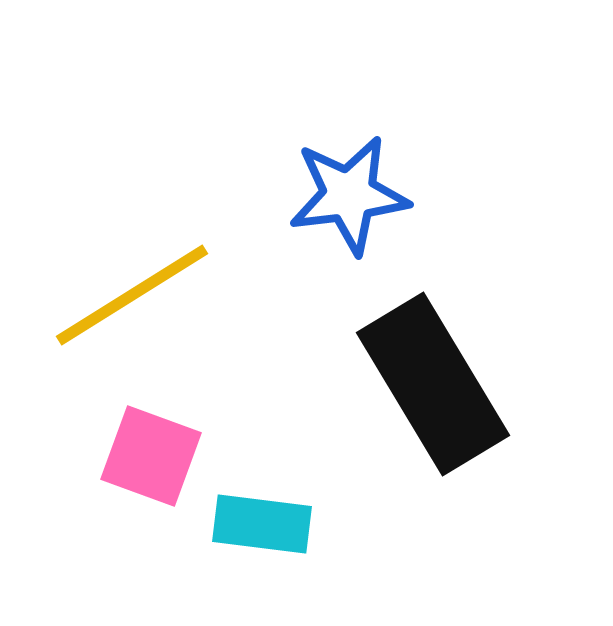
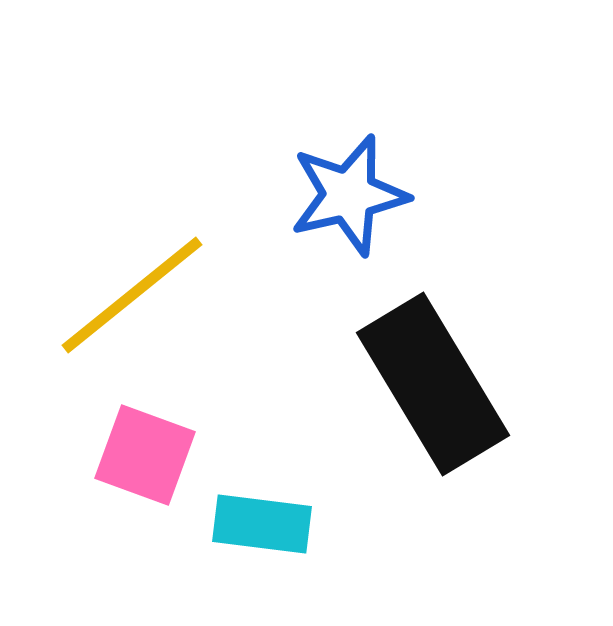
blue star: rotated 6 degrees counterclockwise
yellow line: rotated 7 degrees counterclockwise
pink square: moved 6 px left, 1 px up
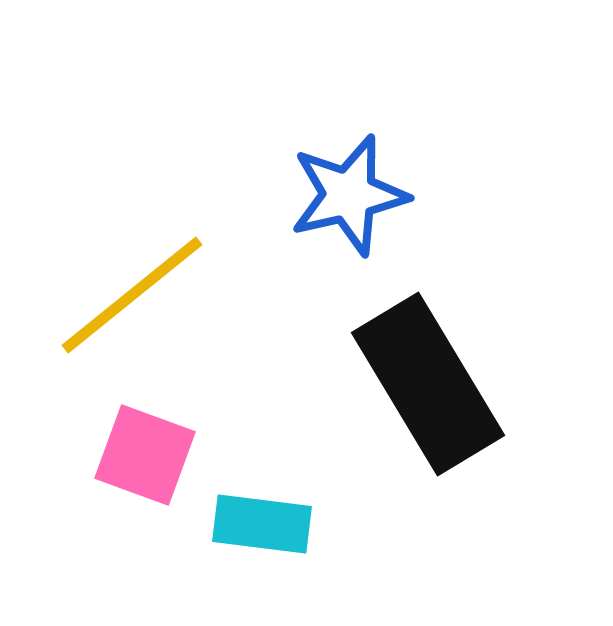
black rectangle: moved 5 px left
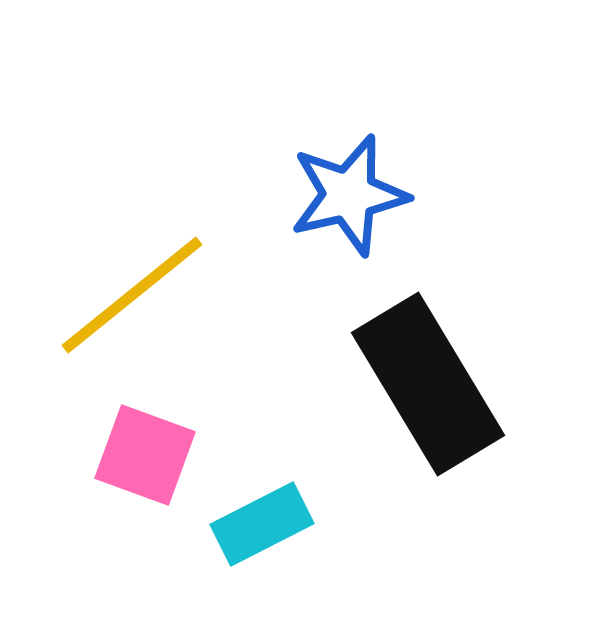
cyan rectangle: rotated 34 degrees counterclockwise
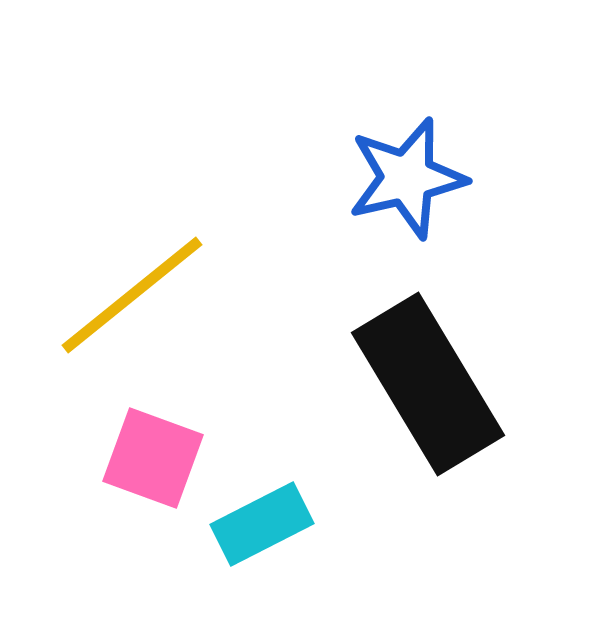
blue star: moved 58 px right, 17 px up
pink square: moved 8 px right, 3 px down
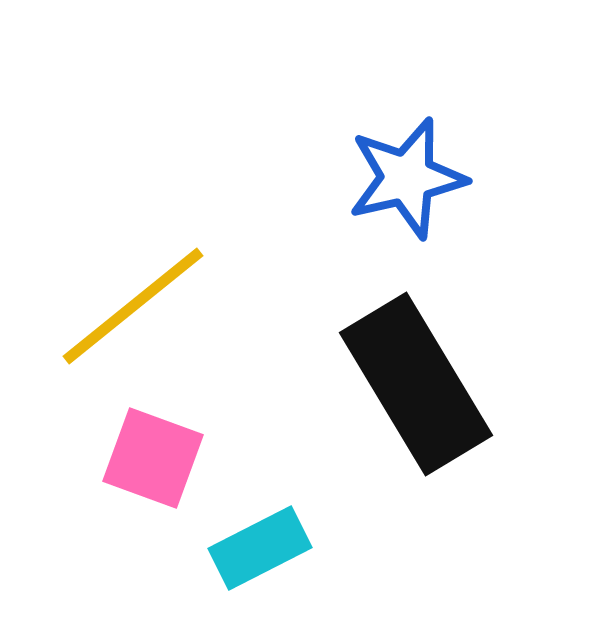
yellow line: moved 1 px right, 11 px down
black rectangle: moved 12 px left
cyan rectangle: moved 2 px left, 24 px down
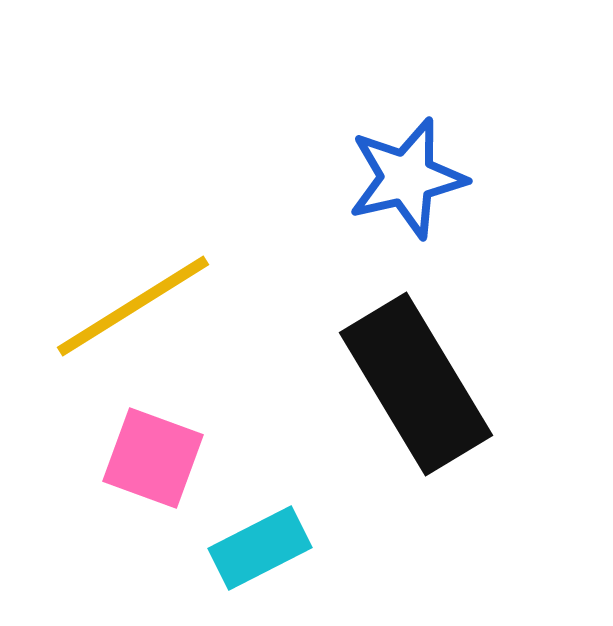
yellow line: rotated 7 degrees clockwise
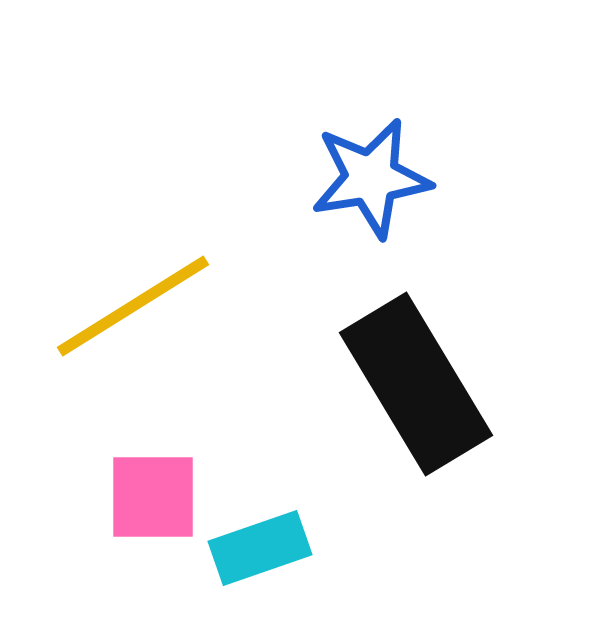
blue star: moved 36 px left; rotated 4 degrees clockwise
pink square: moved 39 px down; rotated 20 degrees counterclockwise
cyan rectangle: rotated 8 degrees clockwise
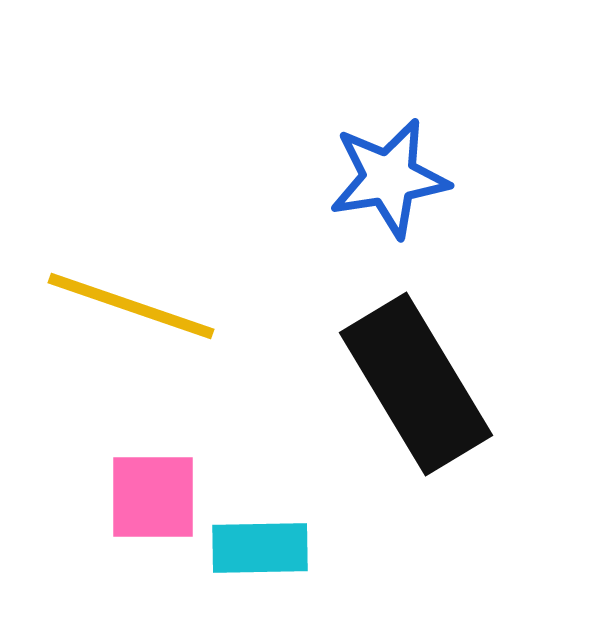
blue star: moved 18 px right
yellow line: moved 2 px left; rotated 51 degrees clockwise
cyan rectangle: rotated 18 degrees clockwise
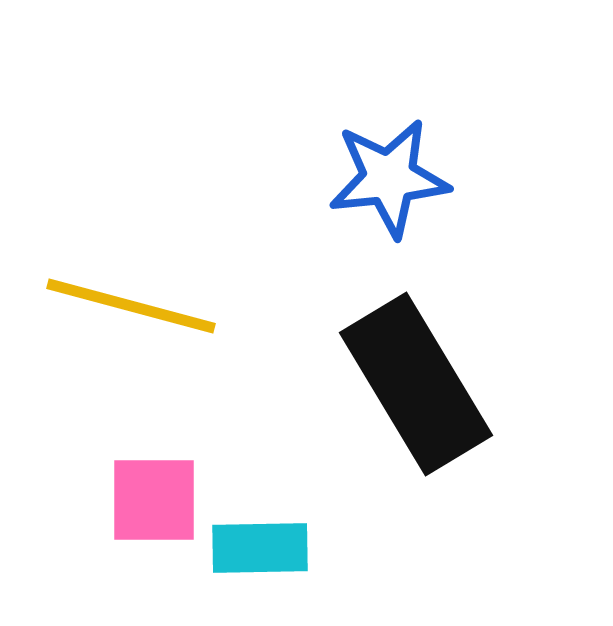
blue star: rotated 3 degrees clockwise
yellow line: rotated 4 degrees counterclockwise
pink square: moved 1 px right, 3 px down
